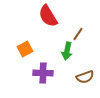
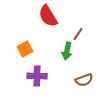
purple cross: moved 6 px left, 3 px down
brown semicircle: moved 1 px left, 3 px down
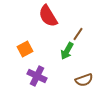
green arrow: rotated 18 degrees clockwise
purple cross: rotated 24 degrees clockwise
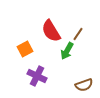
red semicircle: moved 3 px right, 15 px down
brown semicircle: moved 5 px down
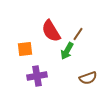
orange square: rotated 21 degrees clockwise
purple cross: rotated 36 degrees counterclockwise
brown semicircle: moved 4 px right, 7 px up
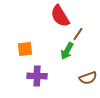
red semicircle: moved 9 px right, 15 px up
purple cross: rotated 12 degrees clockwise
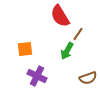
purple cross: rotated 24 degrees clockwise
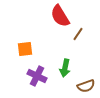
green arrow: moved 2 px left, 17 px down; rotated 18 degrees counterclockwise
brown semicircle: moved 2 px left, 8 px down
